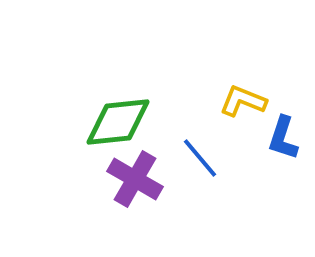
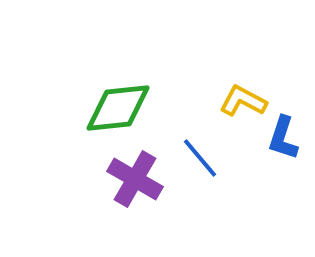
yellow L-shape: rotated 6 degrees clockwise
green diamond: moved 14 px up
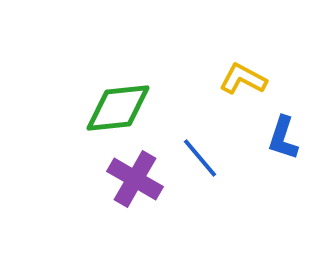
yellow L-shape: moved 22 px up
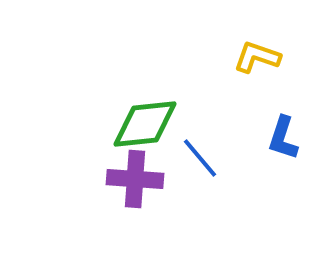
yellow L-shape: moved 14 px right, 22 px up; rotated 9 degrees counterclockwise
green diamond: moved 27 px right, 16 px down
purple cross: rotated 26 degrees counterclockwise
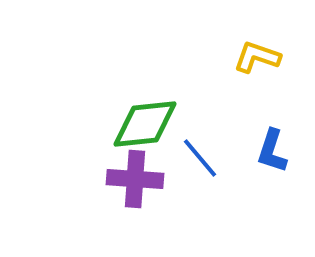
blue L-shape: moved 11 px left, 13 px down
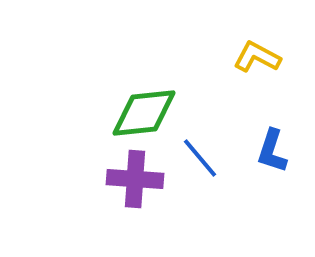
yellow L-shape: rotated 9 degrees clockwise
green diamond: moved 1 px left, 11 px up
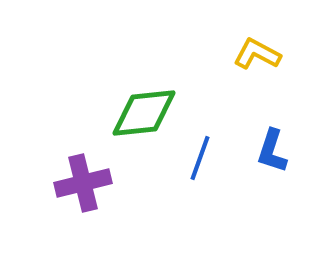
yellow L-shape: moved 3 px up
blue line: rotated 60 degrees clockwise
purple cross: moved 52 px left, 4 px down; rotated 18 degrees counterclockwise
